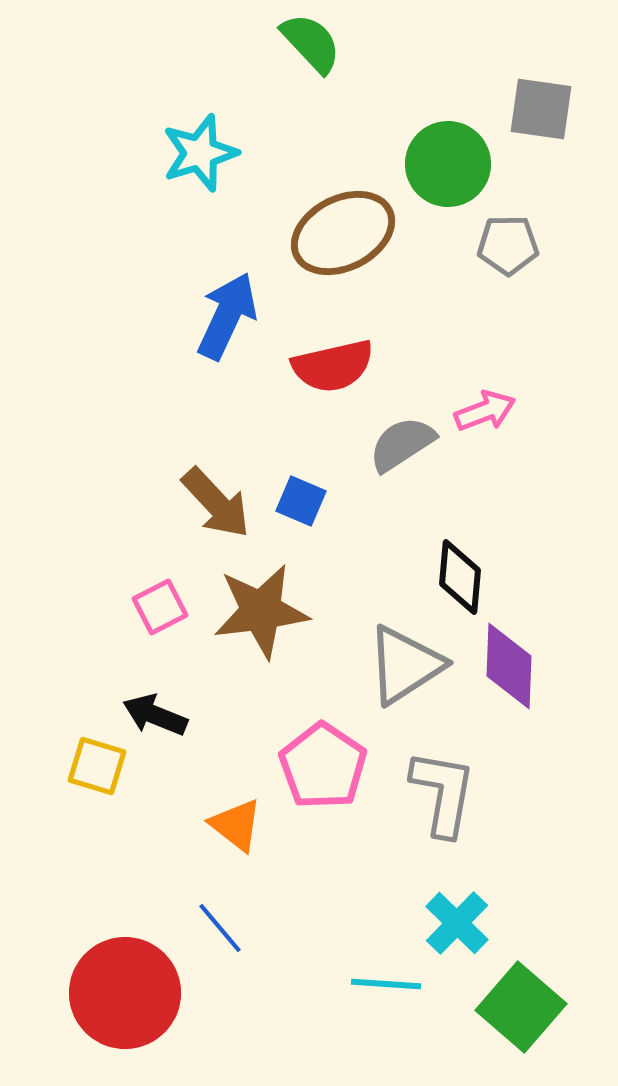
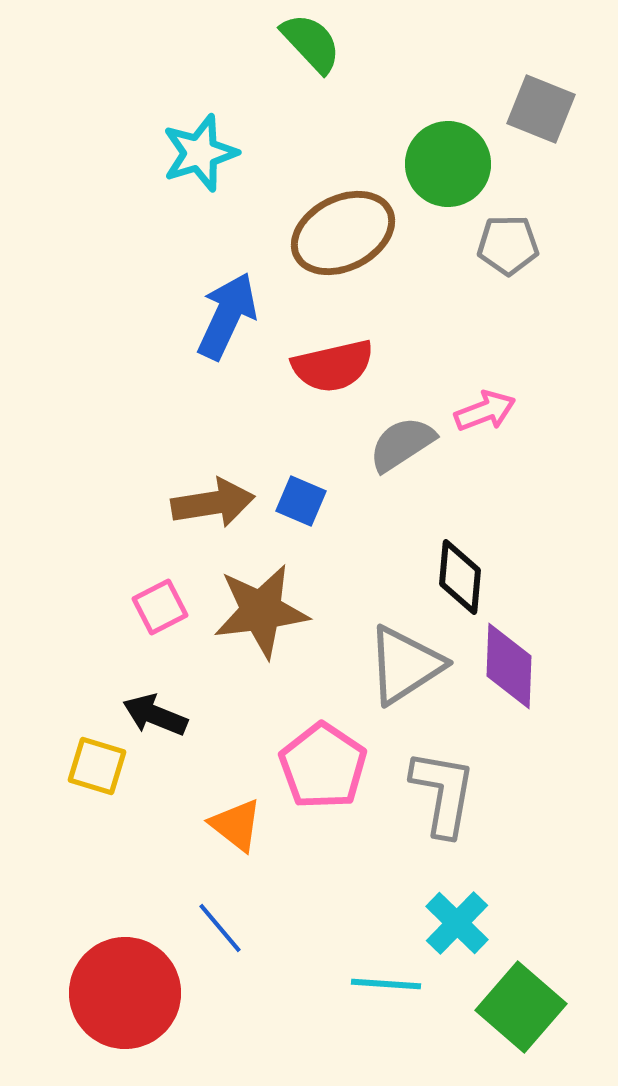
gray square: rotated 14 degrees clockwise
brown arrow: moved 3 px left; rotated 56 degrees counterclockwise
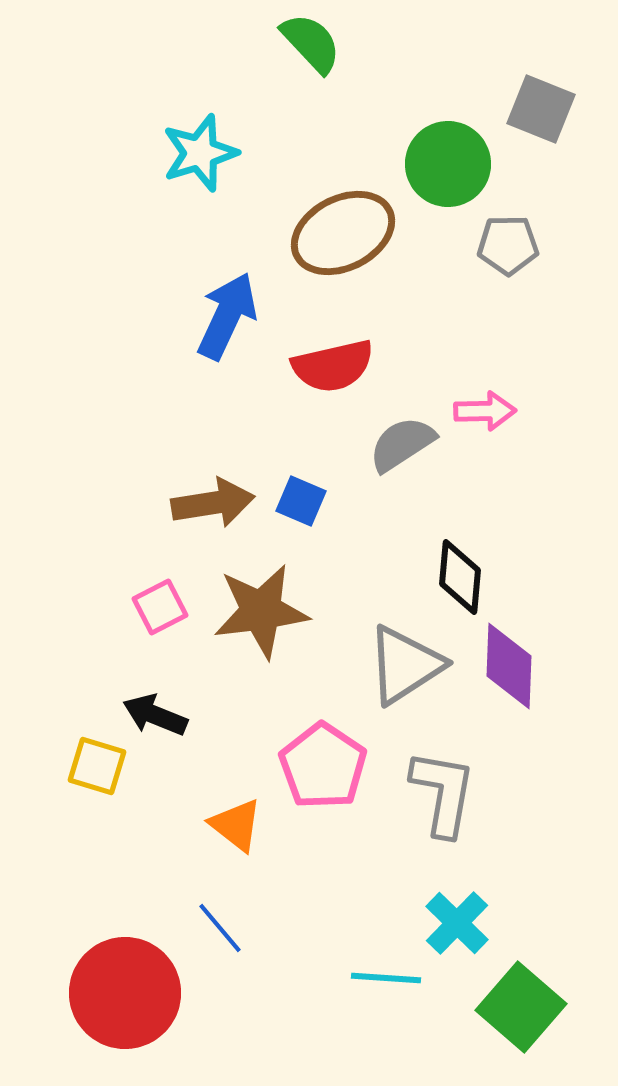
pink arrow: rotated 20 degrees clockwise
cyan line: moved 6 px up
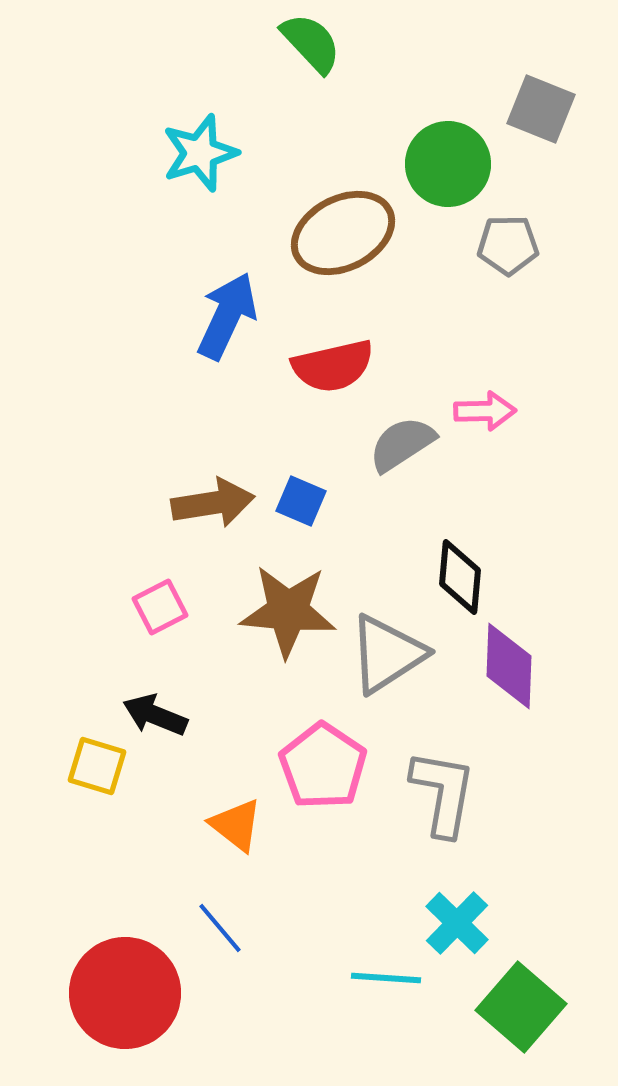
brown star: moved 27 px right; rotated 12 degrees clockwise
gray triangle: moved 18 px left, 11 px up
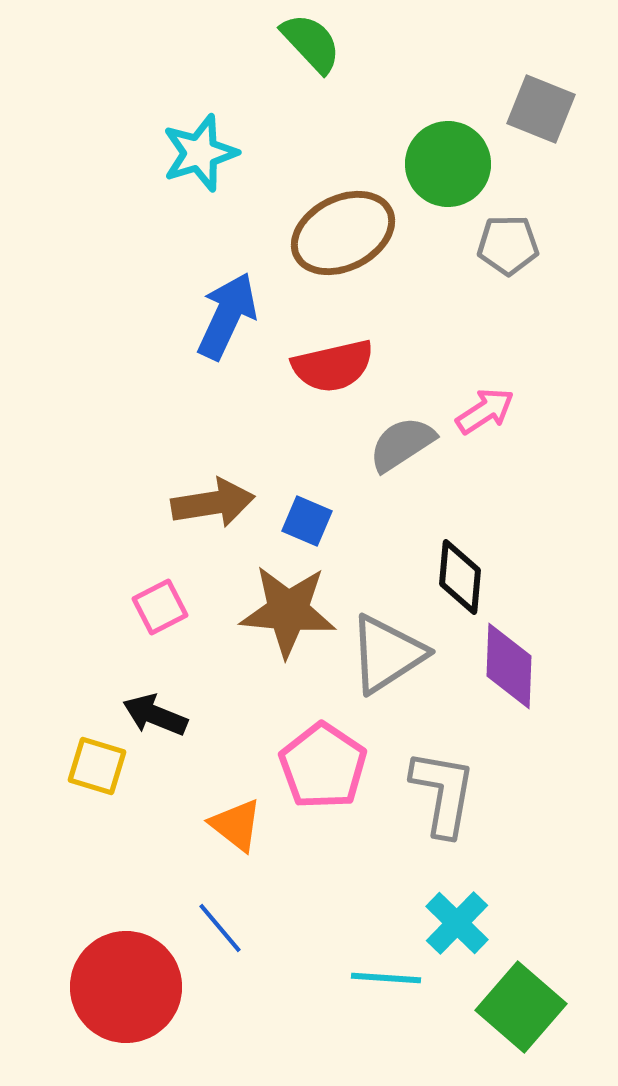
pink arrow: rotated 32 degrees counterclockwise
blue square: moved 6 px right, 20 px down
red circle: moved 1 px right, 6 px up
